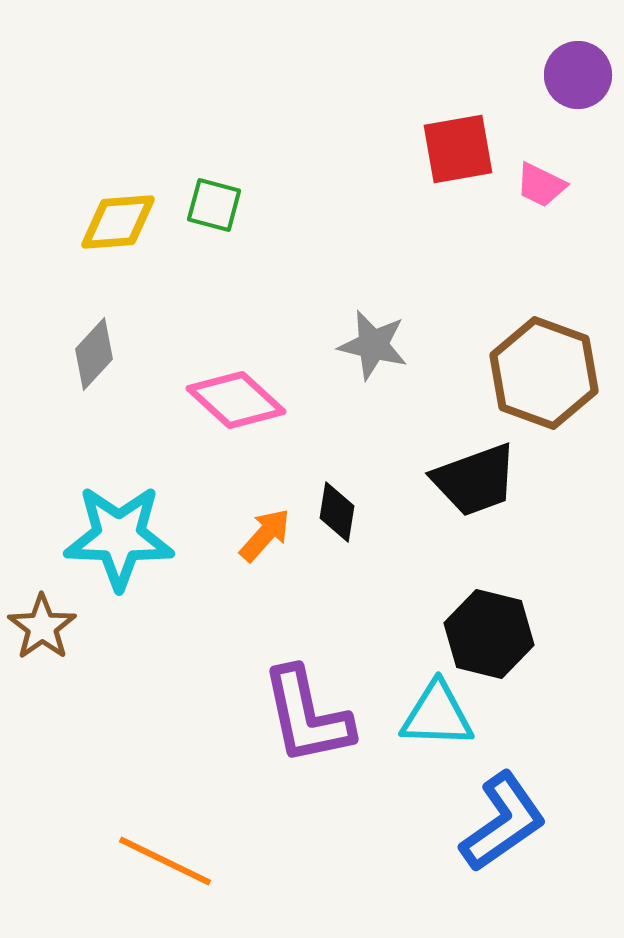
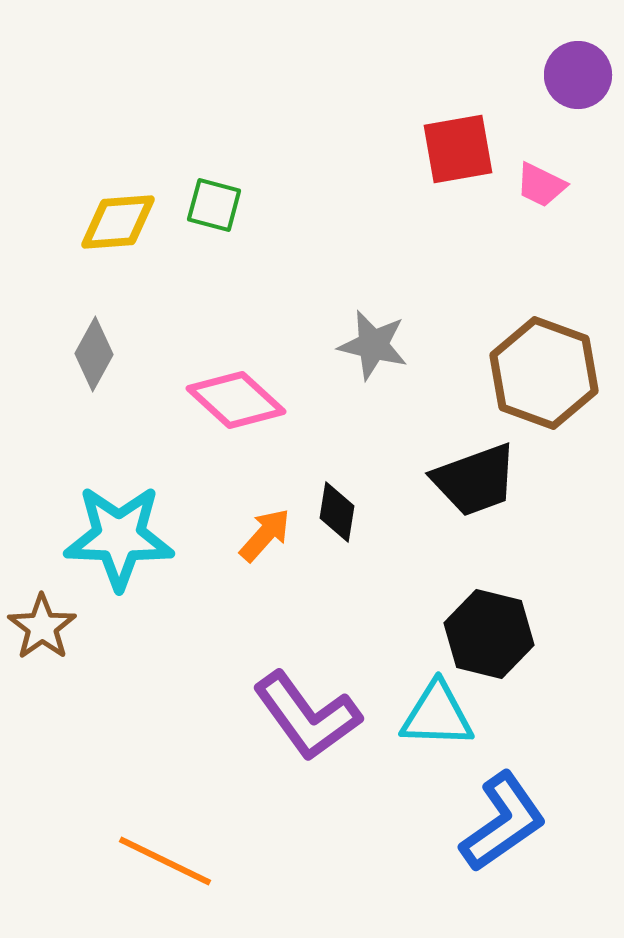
gray diamond: rotated 14 degrees counterclockwise
purple L-shape: rotated 24 degrees counterclockwise
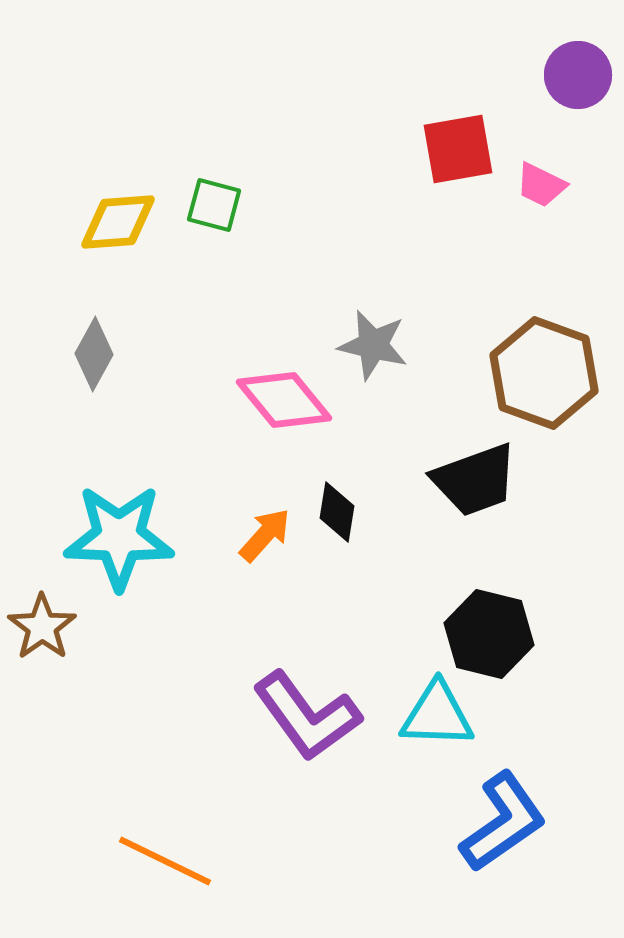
pink diamond: moved 48 px right; rotated 8 degrees clockwise
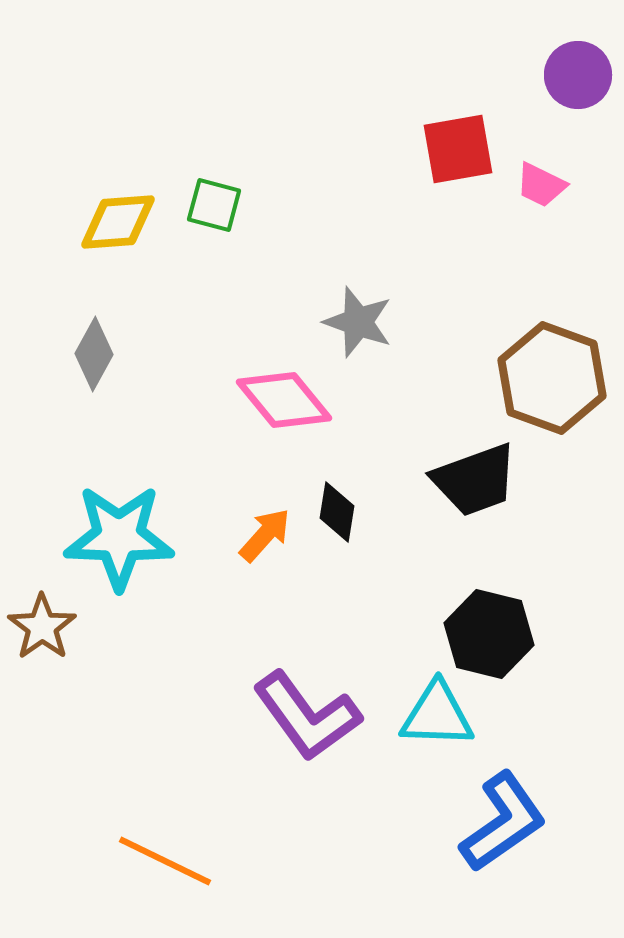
gray star: moved 15 px left, 23 px up; rotated 6 degrees clockwise
brown hexagon: moved 8 px right, 5 px down
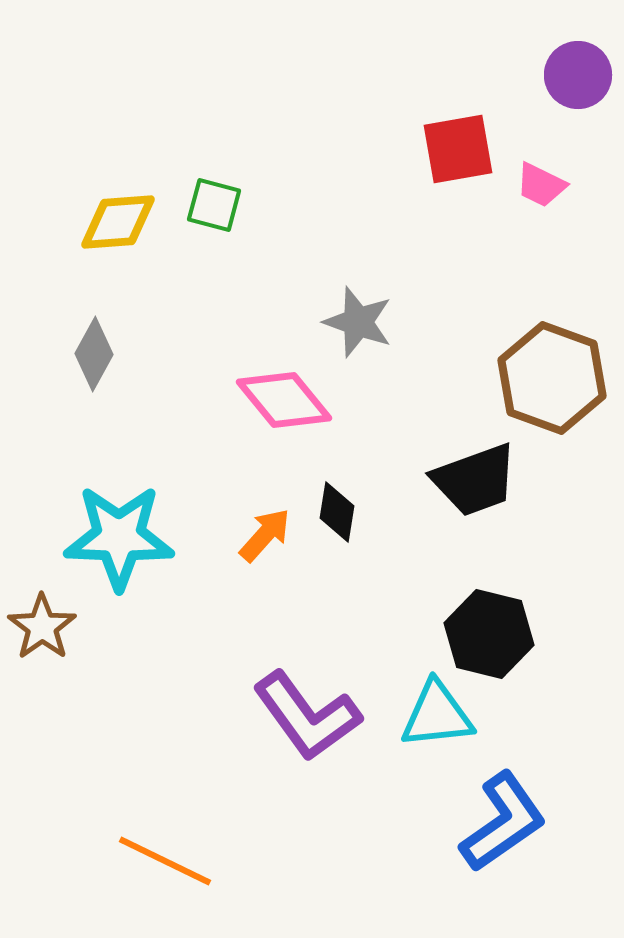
cyan triangle: rotated 8 degrees counterclockwise
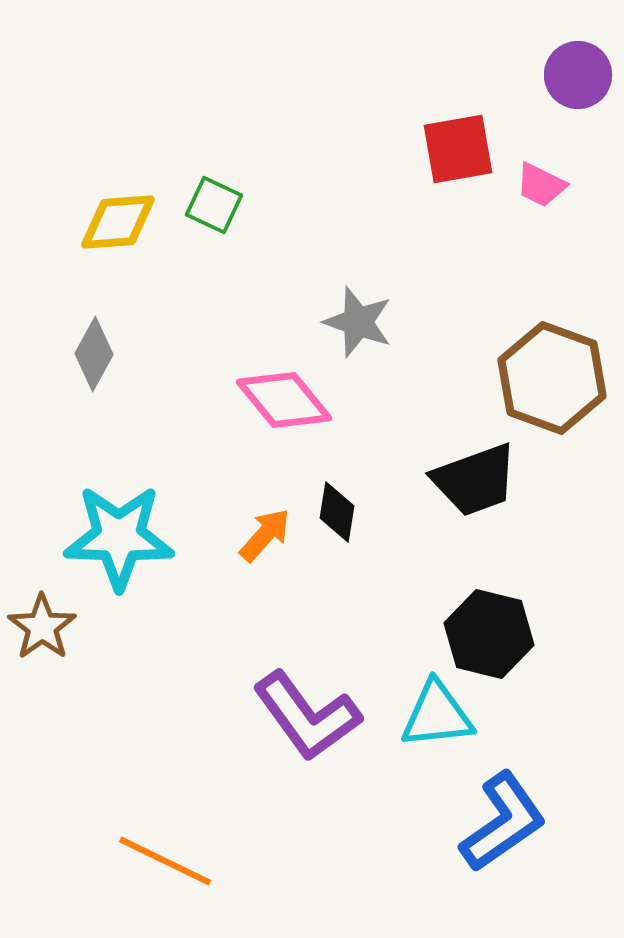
green square: rotated 10 degrees clockwise
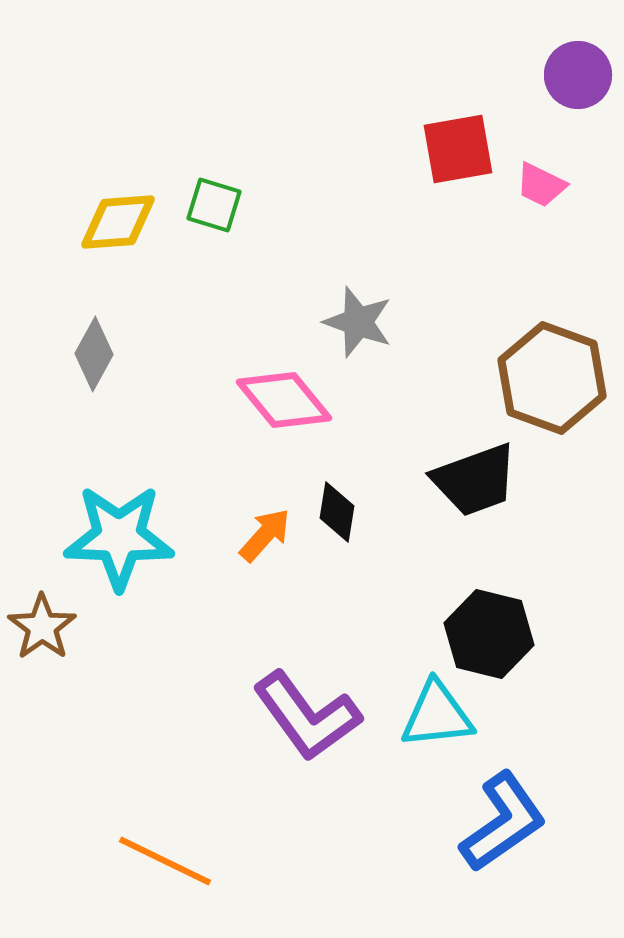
green square: rotated 8 degrees counterclockwise
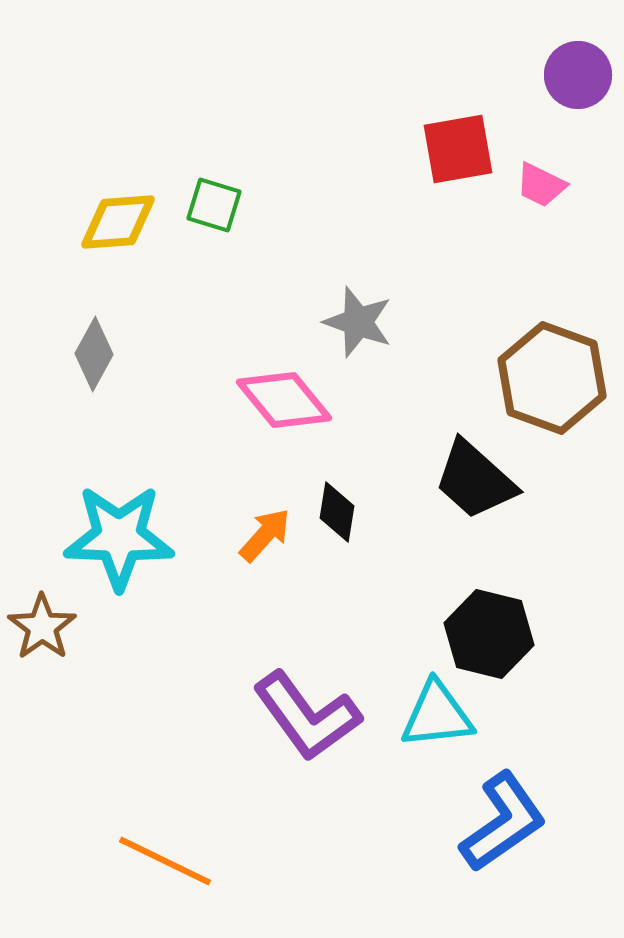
black trapezoid: rotated 62 degrees clockwise
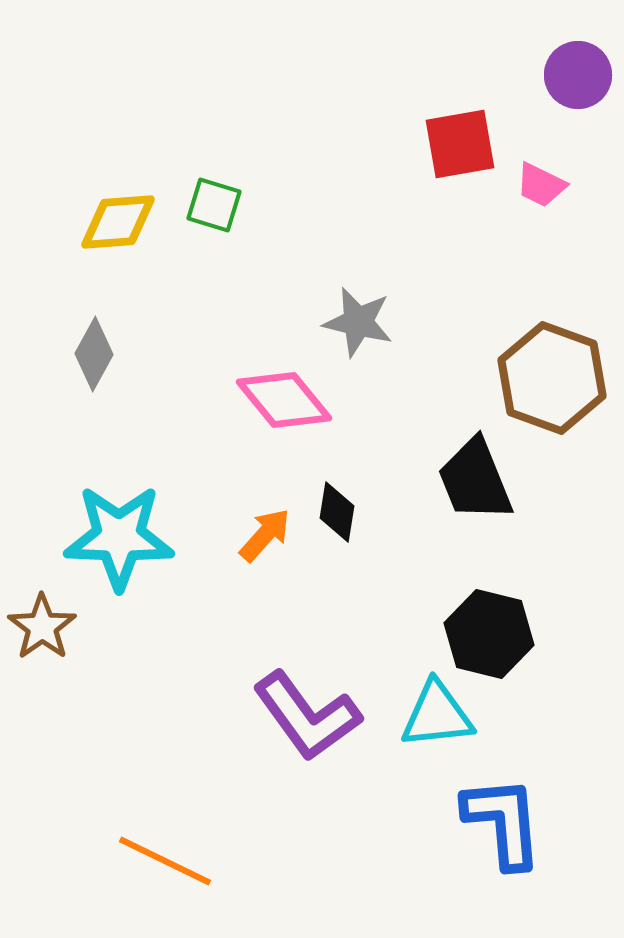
red square: moved 2 px right, 5 px up
gray star: rotated 6 degrees counterclockwise
black trapezoid: rotated 26 degrees clockwise
blue L-shape: rotated 60 degrees counterclockwise
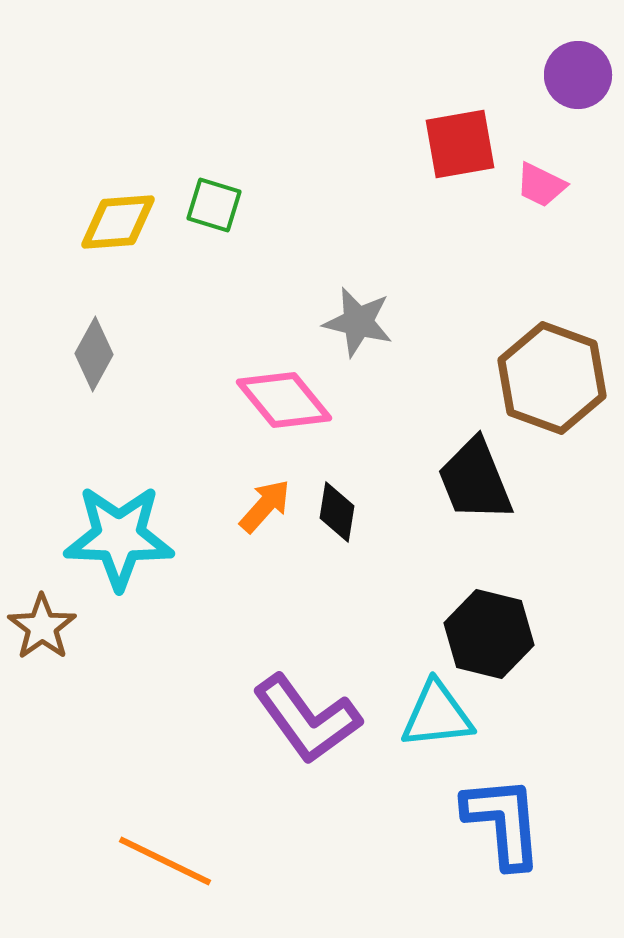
orange arrow: moved 29 px up
purple L-shape: moved 3 px down
